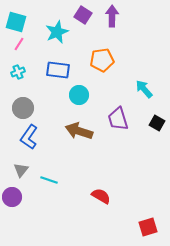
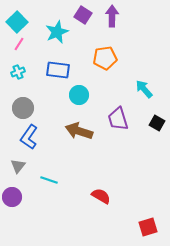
cyan square: moved 1 px right; rotated 30 degrees clockwise
orange pentagon: moved 3 px right, 2 px up
gray triangle: moved 3 px left, 4 px up
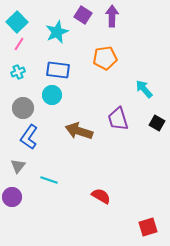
cyan circle: moved 27 px left
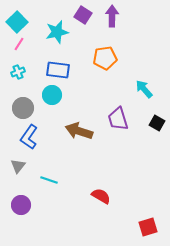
cyan star: rotated 10 degrees clockwise
purple circle: moved 9 px right, 8 px down
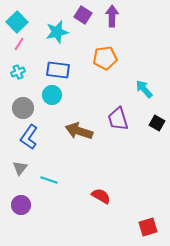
gray triangle: moved 2 px right, 2 px down
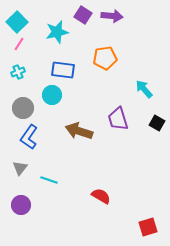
purple arrow: rotated 95 degrees clockwise
blue rectangle: moved 5 px right
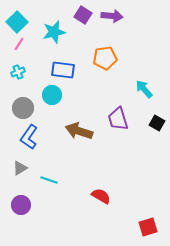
cyan star: moved 3 px left
gray triangle: rotated 21 degrees clockwise
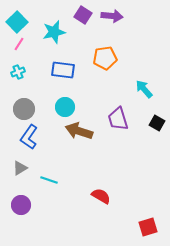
cyan circle: moved 13 px right, 12 px down
gray circle: moved 1 px right, 1 px down
